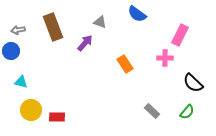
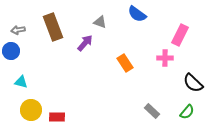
orange rectangle: moved 1 px up
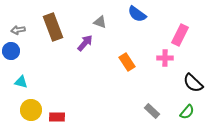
orange rectangle: moved 2 px right, 1 px up
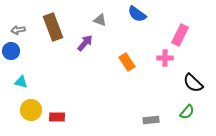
gray triangle: moved 2 px up
gray rectangle: moved 1 px left, 9 px down; rotated 49 degrees counterclockwise
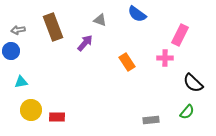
cyan triangle: rotated 24 degrees counterclockwise
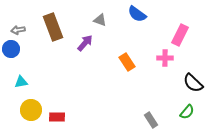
blue circle: moved 2 px up
gray rectangle: rotated 63 degrees clockwise
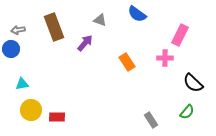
brown rectangle: moved 1 px right
cyan triangle: moved 1 px right, 2 px down
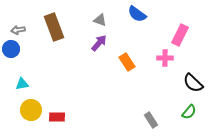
purple arrow: moved 14 px right
green semicircle: moved 2 px right
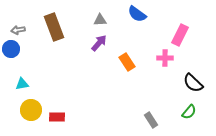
gray triangle: rotated 24 degrees counterclockwise
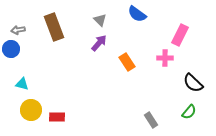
gray triangle: rotated 48 degrees clockwise
cyan triangle: rotated 24 degrees clockwise
